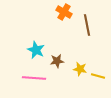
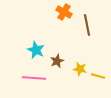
brown star: rotated 16 degrees counterclockwise
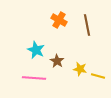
orange cross: moved 5 px left, 8 px down
brown star: rotated 16 degrees counterclockwise
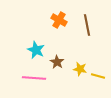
brown star: moved 1 px down
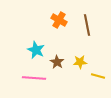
yellow star: moved 7 px up; rotated 16 degrees counterclockwise
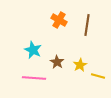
brown line: rotated 20 degrees clockwise
cyan star: moved 3 px left
yellow star: moved 3 px down; rotated 24 degrees counterclockwise
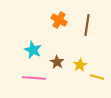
yellow line: moved 1 px left, 1 px down
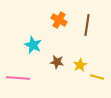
cyan star: moved 5 px up
brown star: rotated 24 degrees counterclockwise
pink line: moved 16 px left
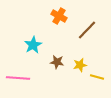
orange cross: moved 4 px up
brown line: moved 5 px down; rotated 35 degrees clockwise
cyan star: rotated 18 degrees clockwise
yellow star: rotated 16 degrees clockwise
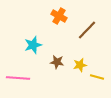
cyan star: rotated 12 degrees clockwise
